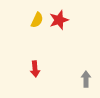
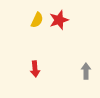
gray arrow: moved 8 px up
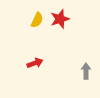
red star: moved 1 px right, 1 px up
red arrow: moved 6 px up; rotated 105 degrees counterclockwise
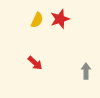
red arrow: rotated 63 degrees clockwise
